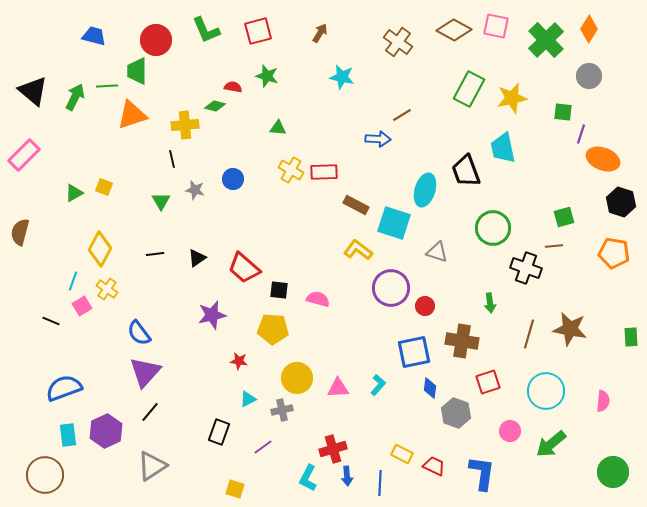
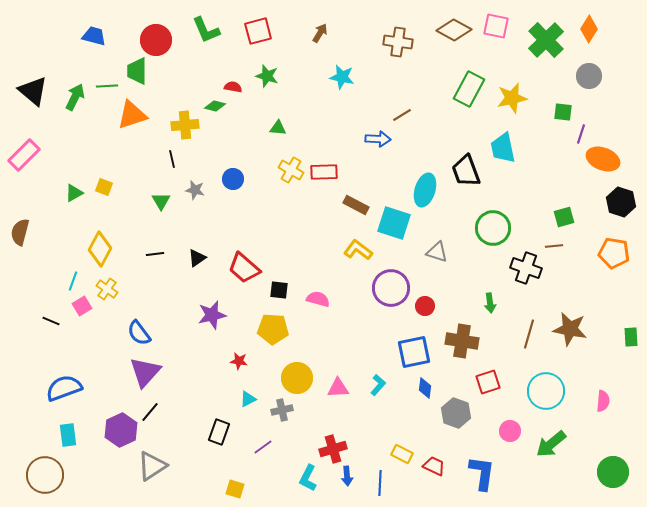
brown cross at (398, 42): rotated 28 degrees counterclockwise
blue diamond at (430, 388): moved 5 px left
purple hexagon at (106, 431): moved 15 px right, 1 px up
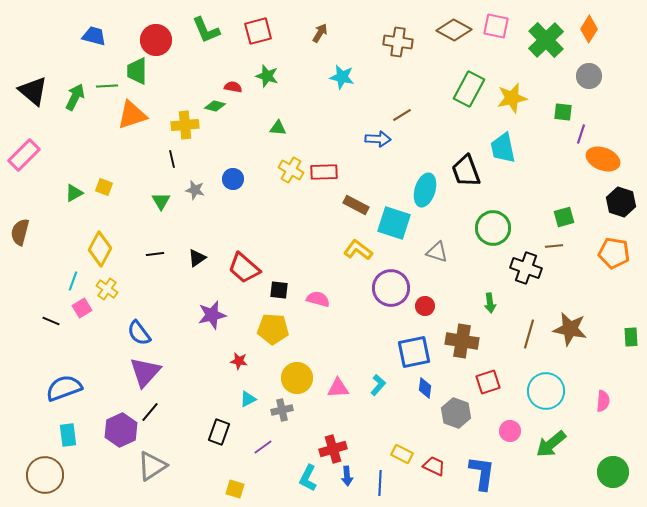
pink square at (82, 306): moved 2 px down
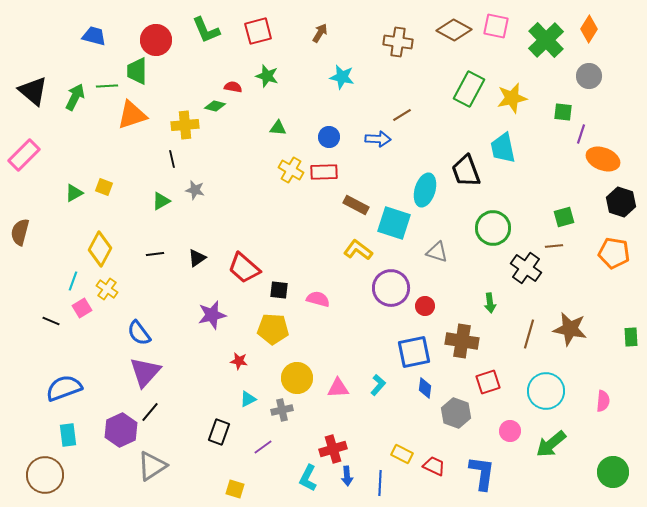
blue circle at (233, 179): moved 96 px right, 42 px up
green triangle at (161, 201): rotated 30 degrees clockwise
black cross at (526, 268): rotated 16 degrees clockwise
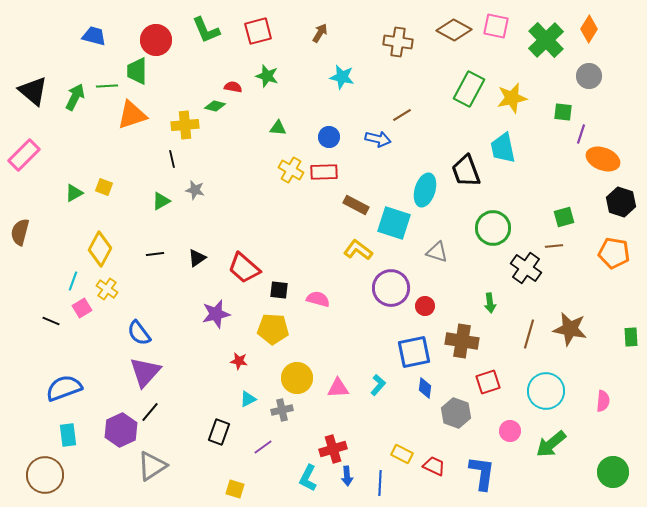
blue arrow at (378, 139): rotated 10 degrees clockwise
purple star at (212, 315): moved 4 px right, 1 px up
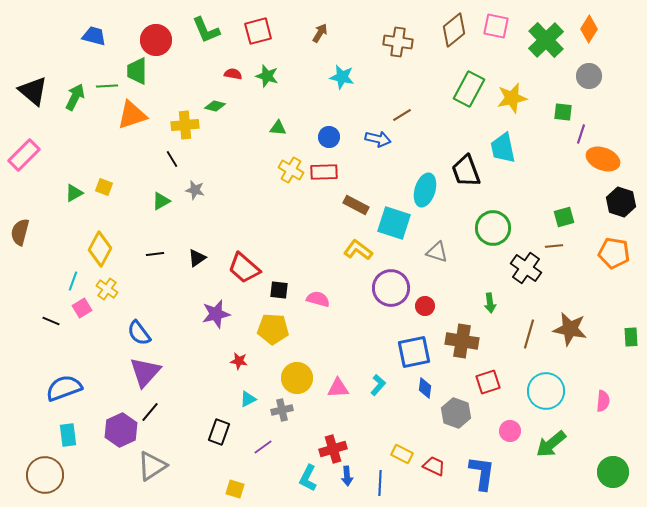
brown diamond at (454, 30): rotated 68 degrees counterclockwise
red semicircle at (233, 87): moved 13 px up
black line at (172, 159): rotated 18 degrees counterclockwise
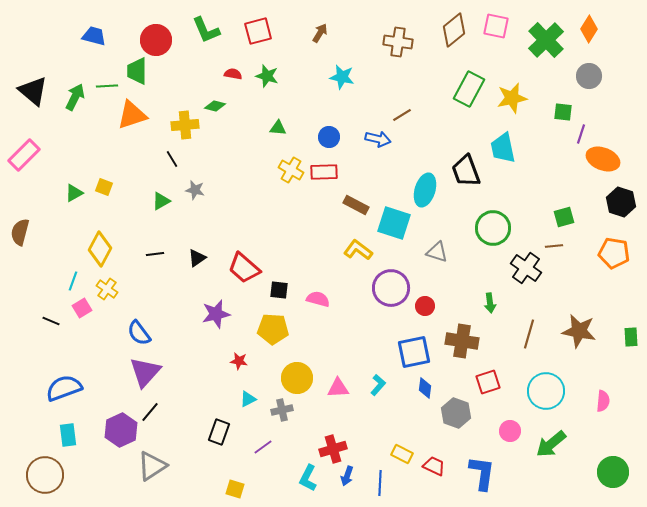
brown star at (570, 329): moved 9 px right, 2 px down
blue arrow at (347, 476): rotated 24 degrees clockwise
